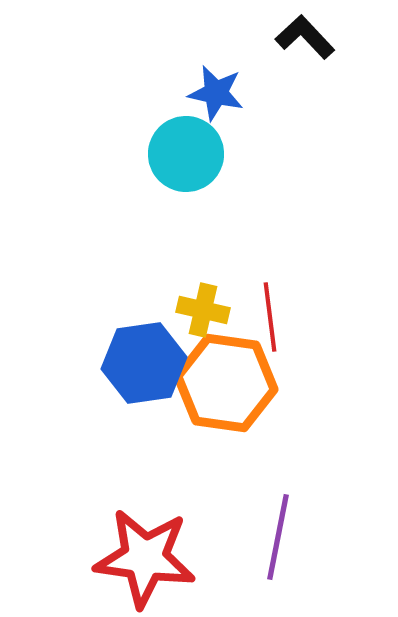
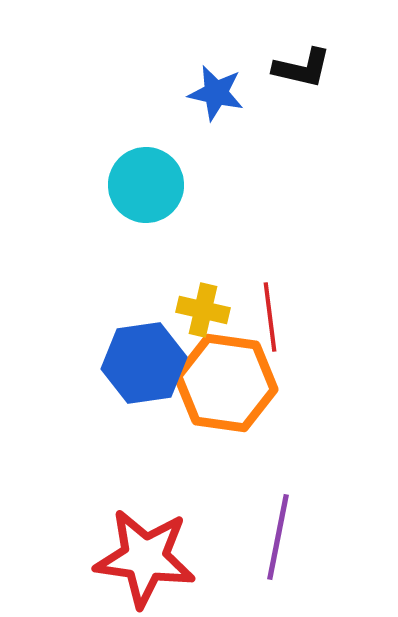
black L-shape: moved 3 px left, 31 px down; rotated 146 degrees clockwise
cyan circle: moved 40 px left, 31 px down
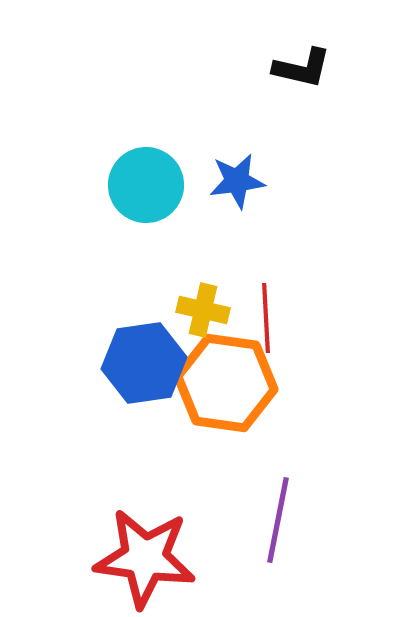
blue star: moved 21 px right, 88 px down; rotated 20 degrees counterclockwise
red line: moved 4 px left, 1 px down; rotated 4 degrees clockwise
purple line: moved 17 px up
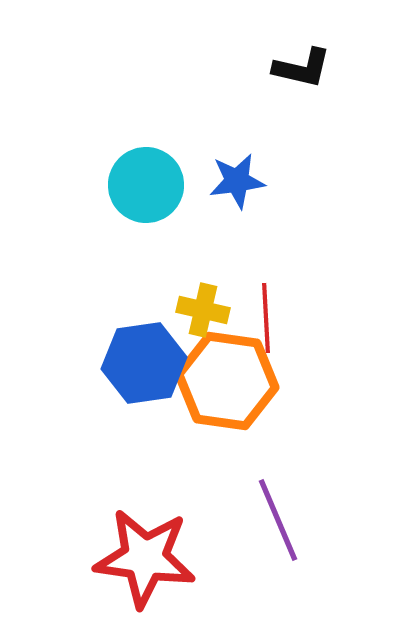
orange hexagon: moved 1 px right, 2 px up
purple line: rotated 34 degrees counterclockwise
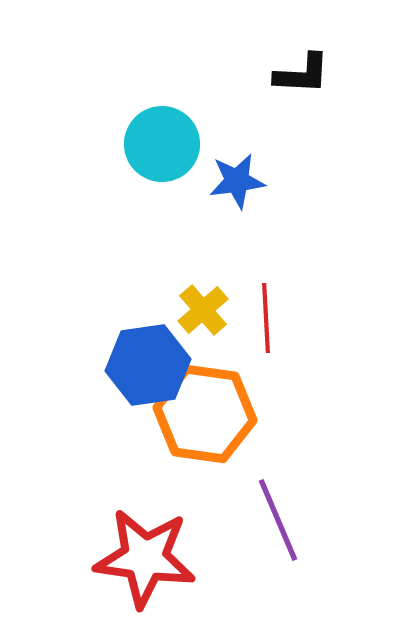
black L-shape: moved 6 px down; rotated 10 degrees counterclockwise
cyan circle: moved 16 px right, 41 px up
yellow cross: rotated 36 degrees clockwise
blue hexagon: moved 4 px right, 2 px down
orange hexagon: moved 22 px left, 33 px down
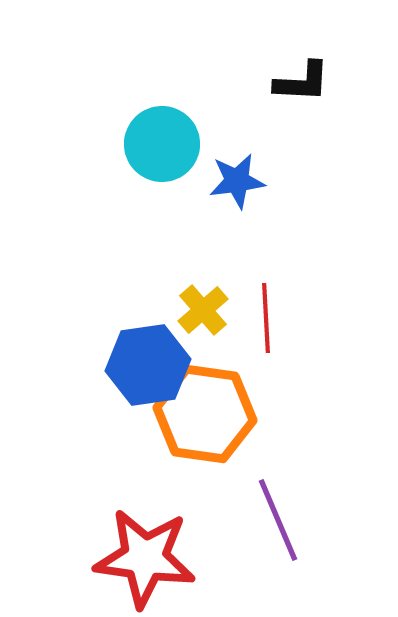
black L-shape: moved 8 px down
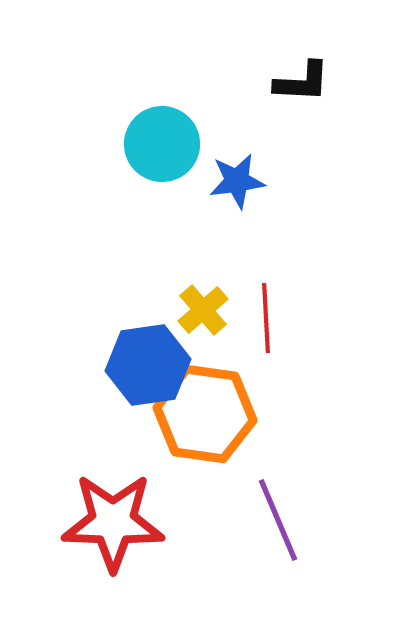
red star: moved 32 px left, 36 px up; rotated 6 degrees counterclockwise
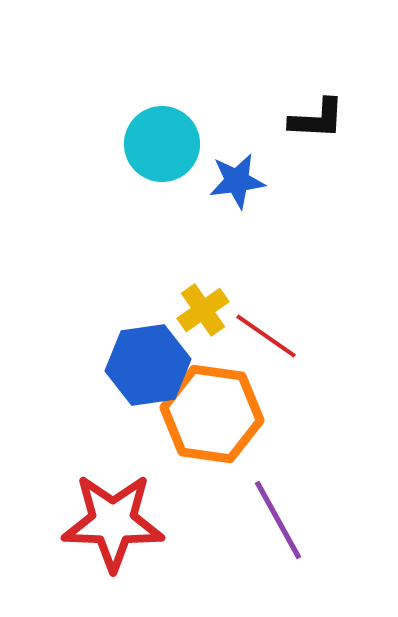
black L-shape: moved 15 px right, 37 px down
yellow cross: rotated 6 degrees clockwise
red line: moved 18 px down; rotated 52 degrees counterclockwise
orange hexagon: moved 7 px right
purple line: rotated 6 degrees counterclockwise
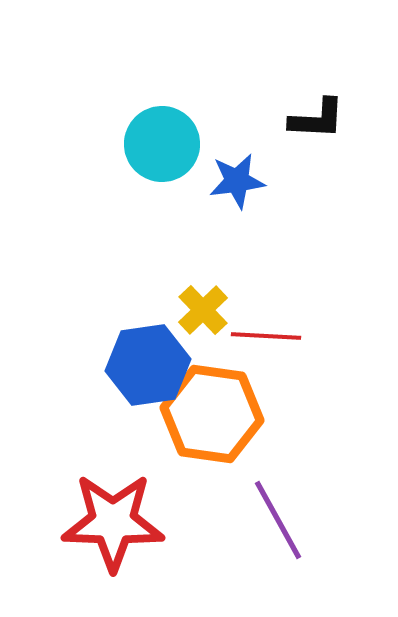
yellow cross: rotated 9 degrees counterclockwise
red line: rotated 32 degrees counterclockwise
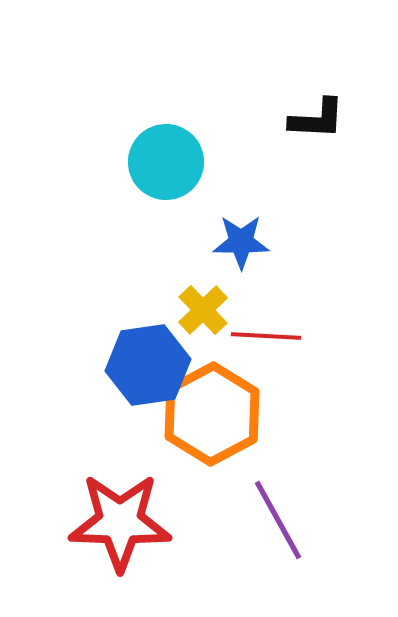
cyan circle: moved 4 px right, 18 px down
blue star: moved 4 px right, 61 px down; rotated 8 degrees clockwise
orange hexagon: rotated 24 degrees clockwise
red star: moved 7 px right
